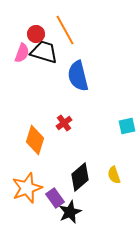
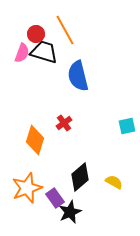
yellow semicircle: moved 7 px down; rotated 138 degrees clockwise
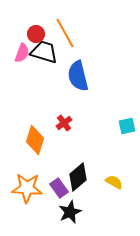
orange line: moved 3 px down
black diamond: moved 2 px left
orange star: rotated 24 degrees clockwise
purple rectangle: moved 4 px right, 10 px up
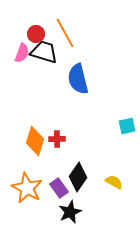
blue semicircle: moved 3 px down
red cross: moved 7 px left, 16 px down; rotated 35 degrees clockwise
orange diamond: moved 1 px down
black diamond: rotated 16 degrees counterclockwise
orange star: rotated 24 degrees clockwise
